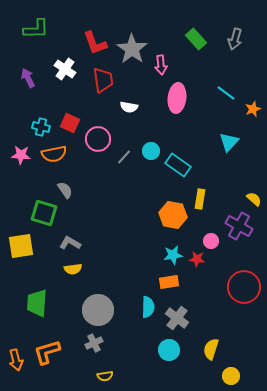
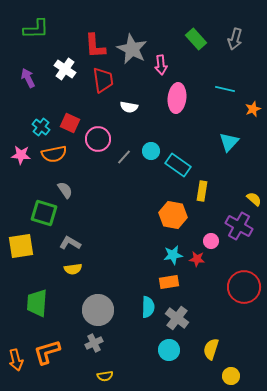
red L-shape at (95, 43): moved 3 px down; rotated 16 degrees clockwise
gray star at (132, 49): rotated 8 degrees counterclockwise
cyan line at (226, 93): moved 1 px left, 4 px up; rotated 24 degrees counterclockwise
cyan cross at (41, 127): rotated 24 degrees clockwise
yellow rectangle at (200, 199): moved 2 px right, 8 px up
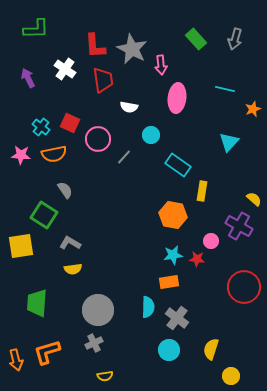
cyan circle at (151, 151): moved 16 px up
green square at (44, 213): moved 2 px down; rotated 16 degrees clockwise
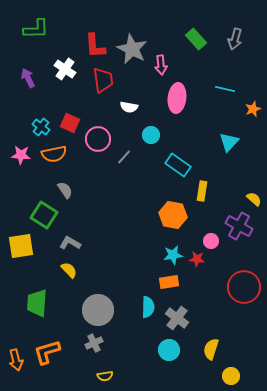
yellow semicircle at (73, 269): moved 4 px left, 1 px down; rotated 126 degrees counterclockwise
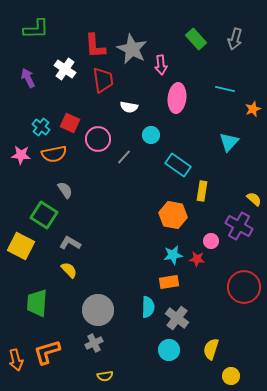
yellow square at (21, 246): rotated 36 degrees clockwise
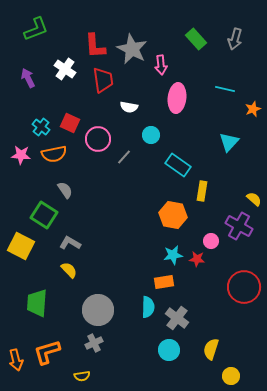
green L-shape at (36, 29): rotated 20 degrees counterclockwise
orange rectangle at (169, 282): moved 5 px left
yellow semicircle at (105, 376): moved 23 px left
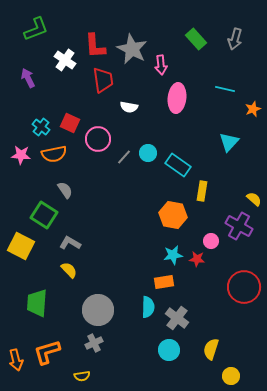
white cross at (65, 69): moved 9 px up
cyan circle at (151, 135): moved 3 px left, 18 px down
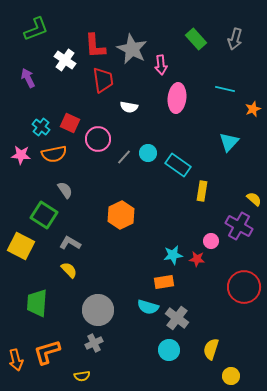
orange hexagon at (173, 215): moved 52 px left; rotated 24 degrees clockwise
cyan semicircle at (148, 307): rotated 105 degrees clockwise
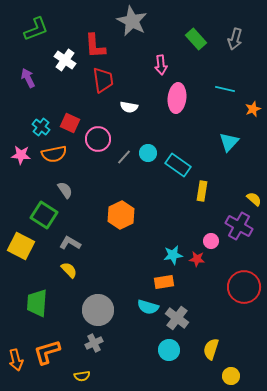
gray star at (132, 49): moved 28 px up
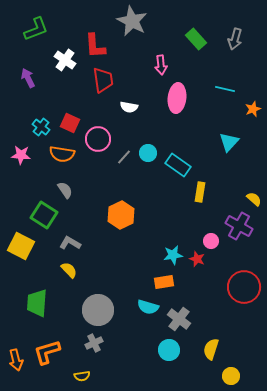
orange semicircle at (54, 154): moved 8 px right; rotated 20 degrees clockwise
yellow rectangle at (202, 191): moved 2 px left, 1 px down
red star at (197, 259): rotated 14 degrees clockwise
gray cross at (177, 318): moved 2 px right, 1 px down
